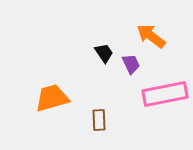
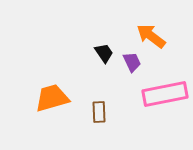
purple trapezoid: moved 1 px right, 2 px up
brown rectangle: moved 8 px up
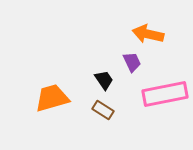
orange arrow: moved 3 px left, 2 px up; rotated 24 degrees counterclockwise
black trapezoid: moved 27 px down
brown rectangle: moved 4 px right, 2 px up; rotated 55 degrees counterclockwise
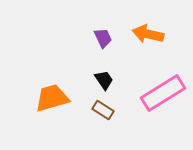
purple trapezoid: moved 29 px left, 24 px up
pink rectangle: moved 2 px left, 1 px up; rotated 21 degrees counterclockwise
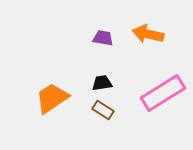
purple trapezoid: rotated 55 degrees counterclockwise
black trapezoid: moved 2 px left, 3 px down; rotated 65 degrees counterclockwise
orange trapezoid: rotated 18 degrees counterclockwise
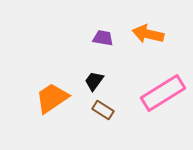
black trapezoid: moved 8 px left, 2 px up; rotated 45 degrees counterclockwise
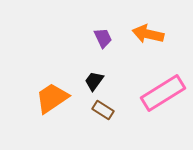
purple trapezoid: rotated 55 degrees clockwise
